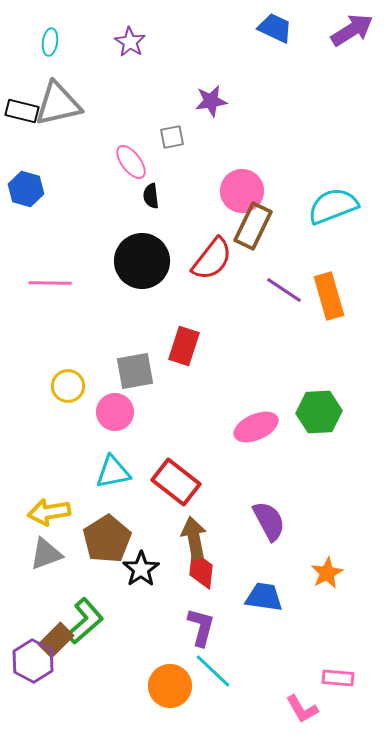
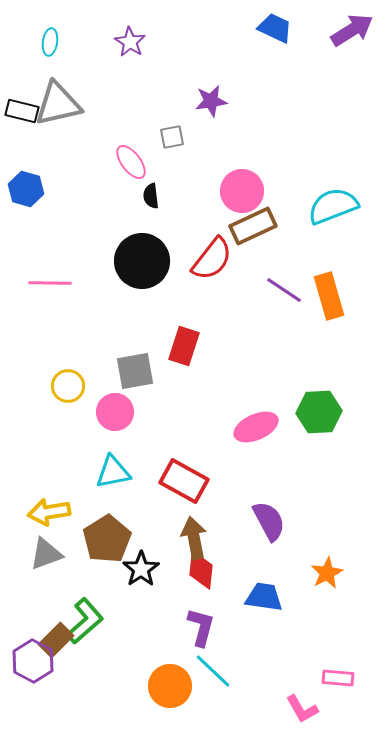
brown rectangle at (253, 226): rotated 39 degrees clockwise
red rectangle at (176, 482): moved 8 px right, 1 px up; rotated 9 degrees counterclockwise
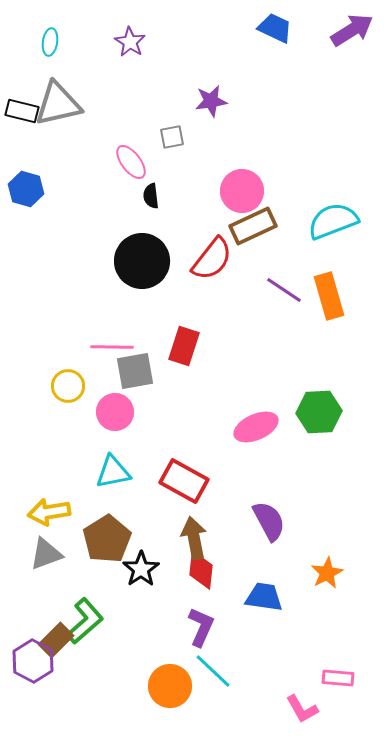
cyan semicircle at (333, 206): moved 15 px down
pink line at (50, 283): moved 62 px right, 64 px down
purple L-shape at (201, 627): rotated 9 degrees clockwise
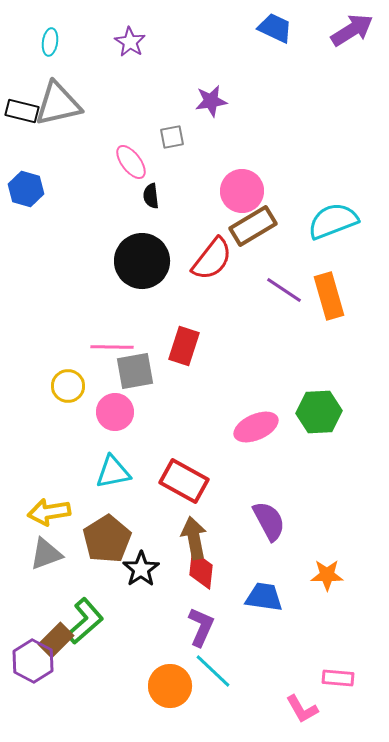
brown rectangle at (253, 226): rotated 6 degrees counterclockwise
orange star at (327, 573): moved 2 px down; rotated 28 degrees clockwise
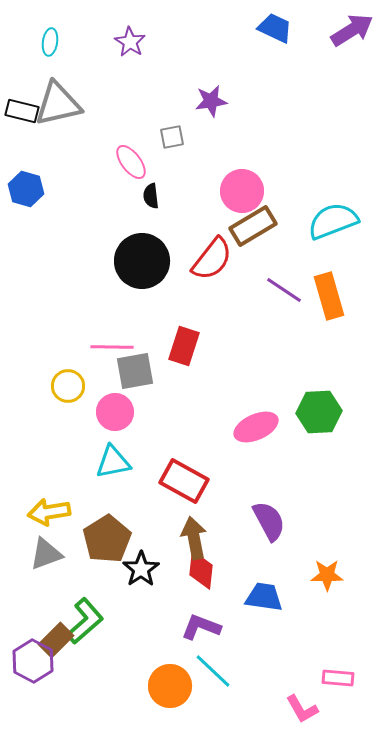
cyan triangle at (113, 472): moved 10 px up
purple L-shape at (201, 627): rotated 93 degrees counterclockwise
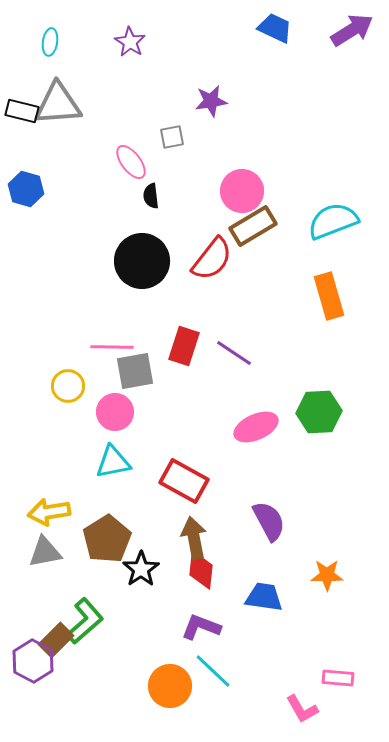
gray triangle at (58, 104): rotated 9 degrees clockwise
purple line at (284, 290): moved 50 px left, 63 px down
gray triangle at (46, 554): moved 1 px left, 2 px up; rotated 9 degrees clockwise
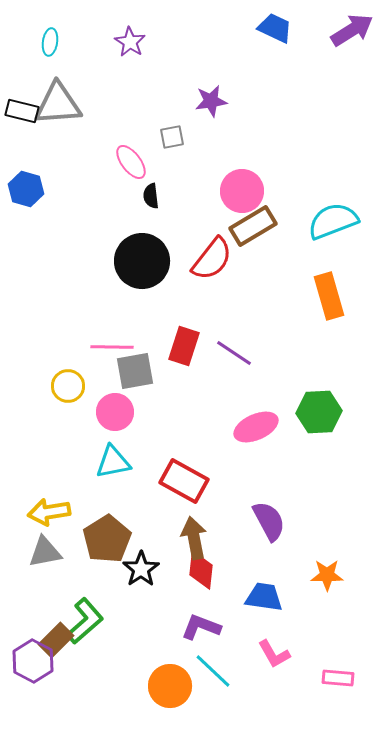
pink L-shape at (302, 709): moved 28 px left, 55 px up
